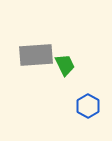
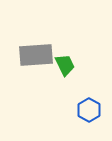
blue hexagon: moved 1 px right, 4 px down
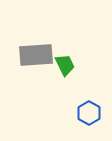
blue hexagon: moved 3 px down
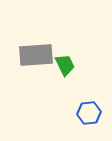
blue hexagon: rotated 25 degrees clockwise
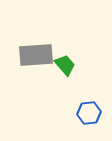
green trapezoid: rotated 15 degrees counterclockwise
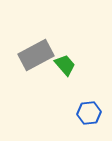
gray rectangle: rotated 24 degrees counterclockwise
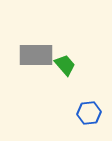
gray rectangle: rotated 28 degrees clockwise
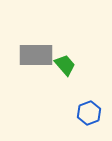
blue hexagon: rotated 15 degrees counterclockwise
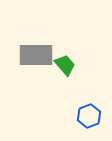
blue hexagon: moved 3 px down
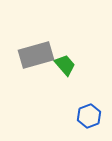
gray rectangle: rotated 16 degrees counterclockwise
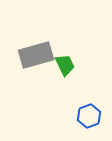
green trapezoid: rotated 15 degrees clockwise
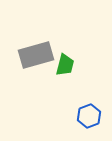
green trapezoid: rotated 40 degrees clockwise
